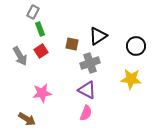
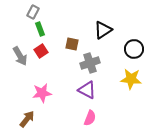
black triangle: moved 5 px right, 6 px up
black circle: moved 2 px left, 3 px down
pink semicircle: moved 4 px right, 5 px down
brown arrow: rotated 84 degrees counterclockwise
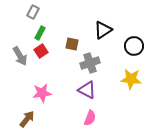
green rectangle: moved 4 px down; rotated 48 degrees clockwise
black circle: moved 3 px up
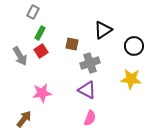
brown arrow: moved 3 px left
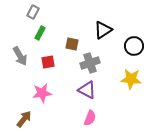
red square: moved 7 px right, 11 px down; rotated 24 degrees clockwise
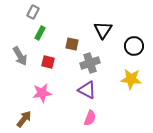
black triangle: rotated 24 degrees counterclockwise
red square: rotated 24 degrees clockwise
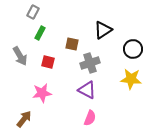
black triangle: rotated 24 degrees clockwise
black circle: moved 1 px left, 3 px down
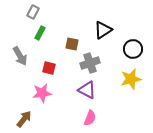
red square: moved 1 px right, 6 px down
yellow star: rotated 20 degrees counterclockwise
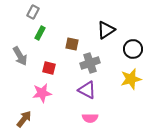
black triangle: moved 3 px right
pink semicircle: rotated 70 degrees clockwise
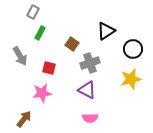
black triangle: moved 1 px down
brown square: rotated 24 degrees clockwise
